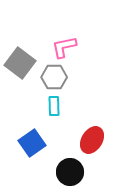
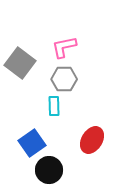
gray hexagon: moved 10 px right, 2 px down
black circle: moved 21 px left, 2 px up
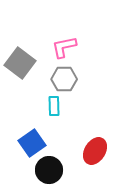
red ellipse: moved 3 px right, 11 px down
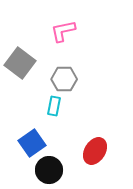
pink L-shape: moved 1 px left, 16 px up
cyan rectangle: rotated 12 degrees clockwise
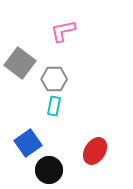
gray hexagon: moved 10 px left
blue square: moved 4 px left
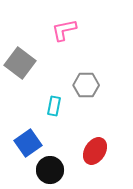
pink L-shape: moved 1 px right, 1 px up
gray hexagon: moved 32 px right, 6 px down
black circle: moved 1 px right
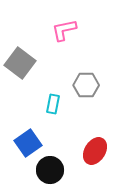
cyan rectangle: moved 1 px left, 2 px up
